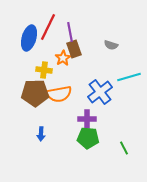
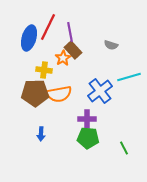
brown rectangle: moved 1 px left, 1 px down; rotated 24 degrees counterclockwise
blue cross: moved 1 px up
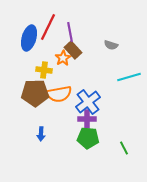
blue cross: moved 12 px left, 11 px down
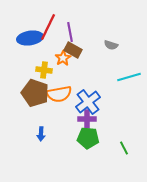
blue ellipse: moved 1 px right; rotated 65 degrees clockwise
brown rectangle: rotated 18 degrees counterclockwise
brown pentagon: rotated 20 degrees clockwise
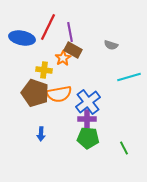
blue ellipse: moved 8 px left; rotated 20 degrees clockwise
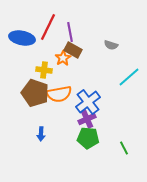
cyan line: rotated 25 degrees counterclockwise
purple cross: rotated 24 degrees counterclockwise
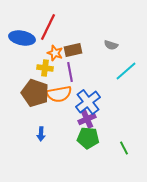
purple line: moved 40 px down
brown rectangle: rotated 42 degrees counterclockwise
orange star: moved 8 px left, 5 px up; rotated 21 degrees counterclockwise
yellow cross: moved 1 px right, 2 px up
cyan line: moved 3 px left, 6 px up
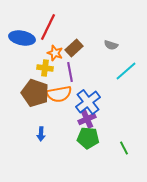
brown rectangle: moved 1 px right, 2 px up; rotated 30 degrees counterclockwise
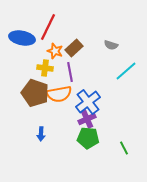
orange star: moved 2 px up
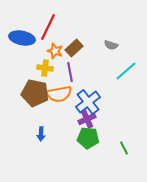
brown pentagon: rotated 8 degrees counterclockwise
